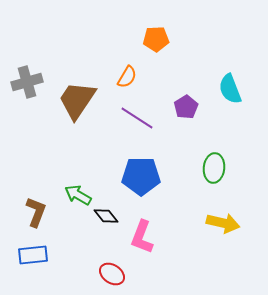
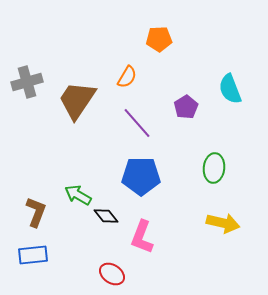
orange pentagon: moved 3 px right
purple line: moved 5 px down; rotated 16 degrees clockwise
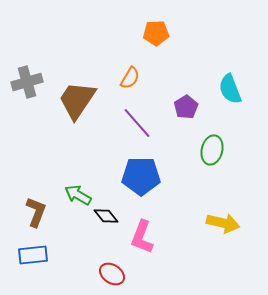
orange pentagon: moved 3 px left, 6 px up
orange semicircle: moved 3 px right, 1 px down
green ellipse: moved 2 px left, 18 px up; rotated 8 degrees clockwise
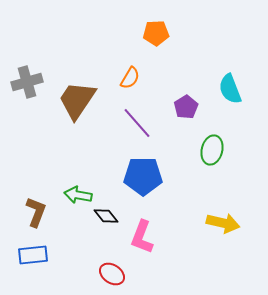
blue pentagon: moved 2 px right
green arrow: rotated 20 degrees counterclockwise
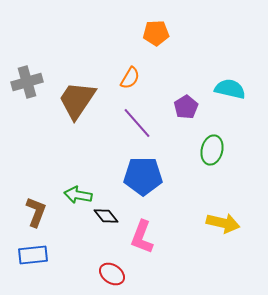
cyan semicircle: rotated 124 degrees clockwise
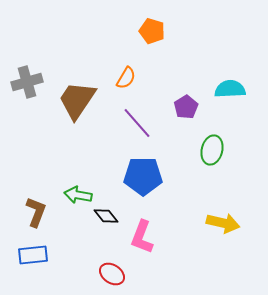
orange pentagon: moved 4 px left, 2 px up; rotated 20 degrees clockwise
orange semicircle: moved 4 px left
cyan semicircle: rotated 16 degrees counterclockwise
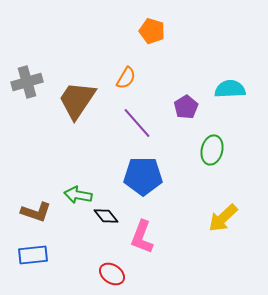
brown L-shape: rotated 88 degrees clockwise
yellow arrow: moved 5 px up; rotated 124 degrees clockwise
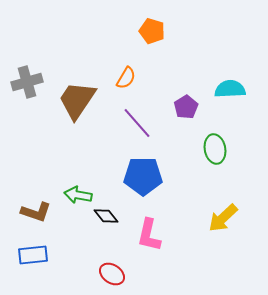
green ellipse: moved 3 px right, 1 px up; rotated 24 degrees counterclockwise
pink L-shape: moved 7 px right, 2 px up; rotated 8 degrees counterclockwise
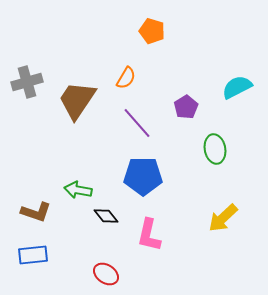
cyan semicircle: moved 7 px right, 2 px up; rotated 24 degrees counterclockwise
green arrow: moved 5 px up
red ellipse: moved 6 px left
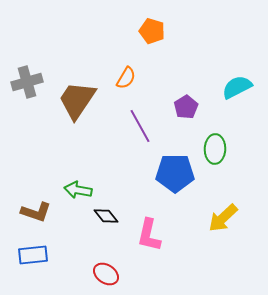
purple line: moved 3 px right, 3 px down; rotated 12 degrees clockwise
green ellipse: rotated 12 degrees clockwise
blue pentagon: moved 32 px right, 3 px up
